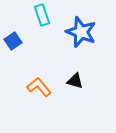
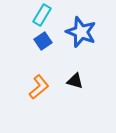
cyan rectangle: rotated 50 degrees clockwise
blue square: moved 30 px right
orange L-shape: rotated 90 degrees clockwise
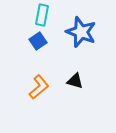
cyan rectangle: rotated 20 degrees counterclockwise
blue square: moved 5 px left
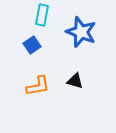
blue square: moved 6 px left, 4 px down
orange L-shape: moved 1 px left, 1 px up; rotated 30 degrees clockwise
